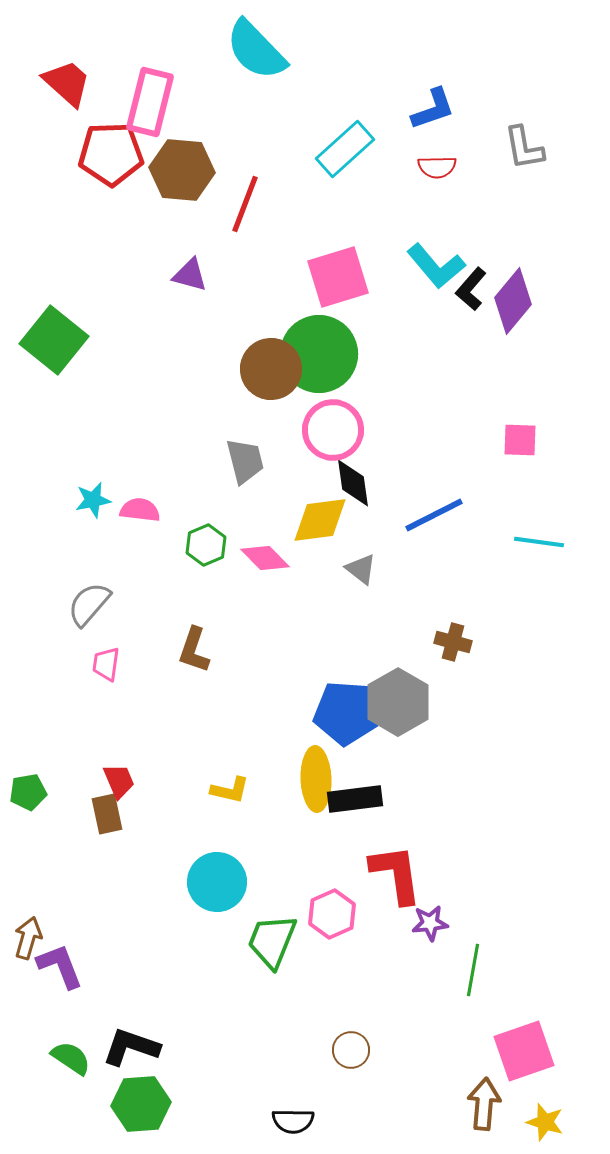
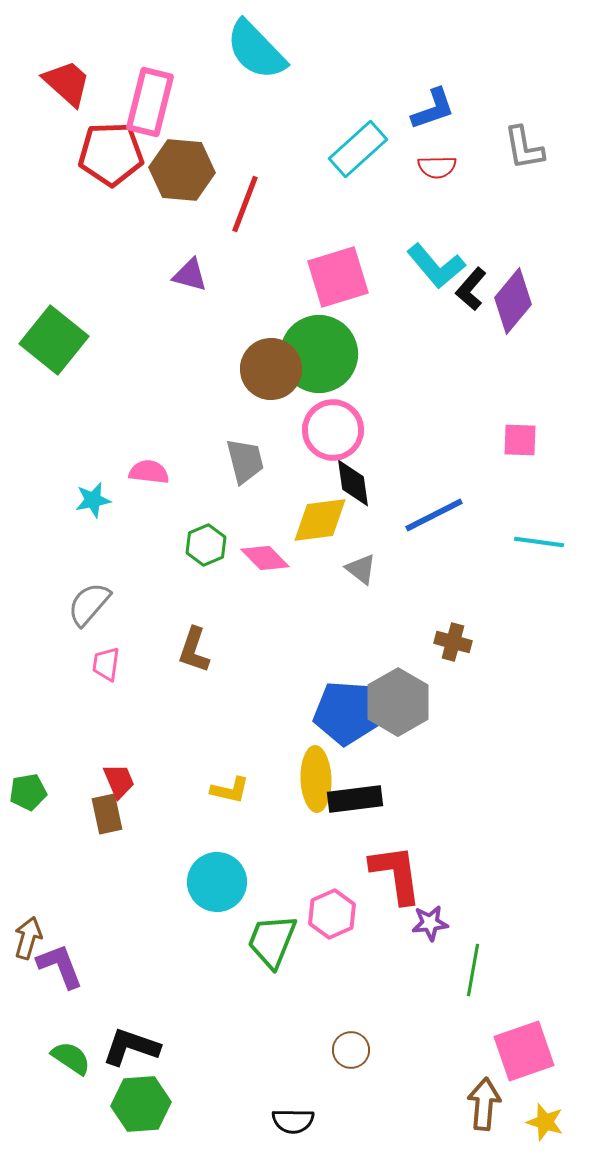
cyan rectangle at (345, 149): moved 13 px right
pink semicircle at (140, 510): moved 9 px right, 38 px up
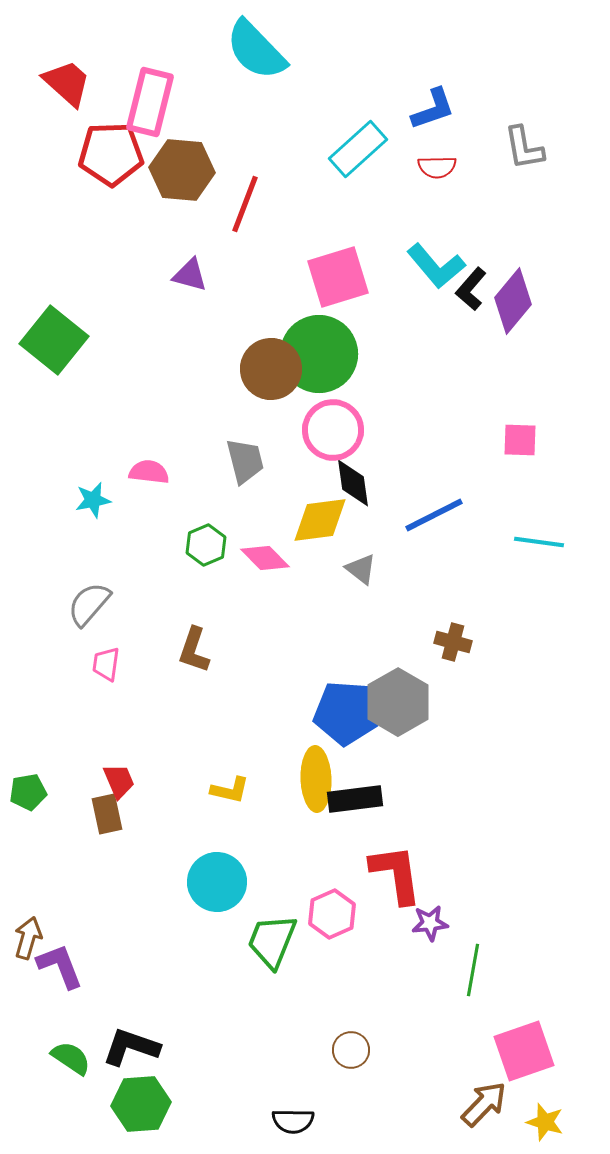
brown arrow at (484, 1104): rotated 39 degrees clockwise
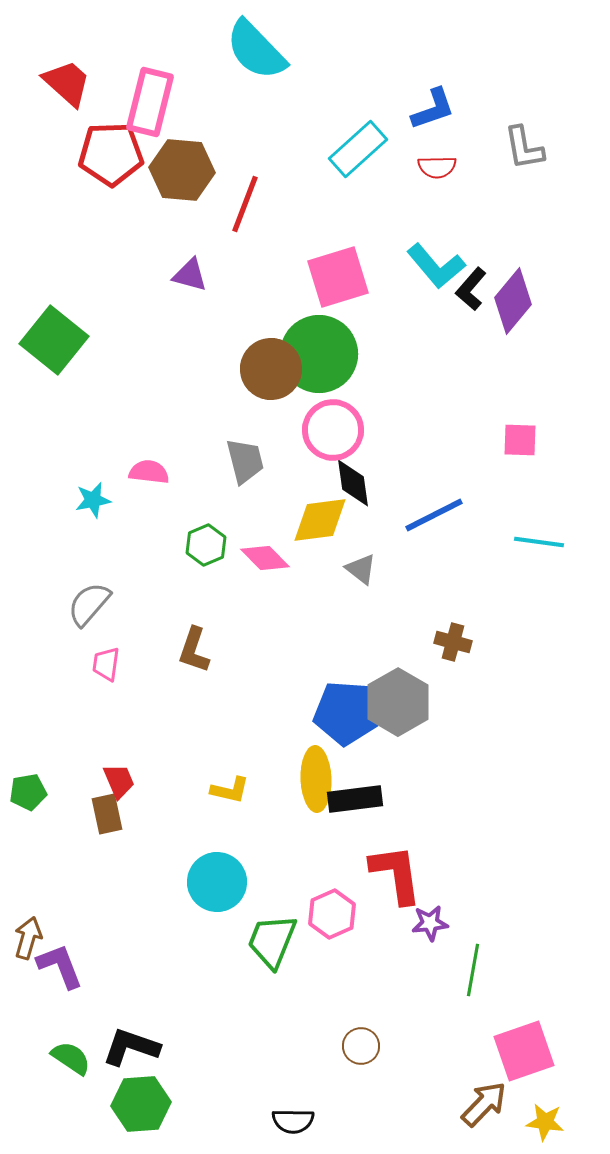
brown circle at (351, 1050): moved 10 px right, 4 px up
yellow star at (545, 1122): rotated 9 degrees counterclockwise
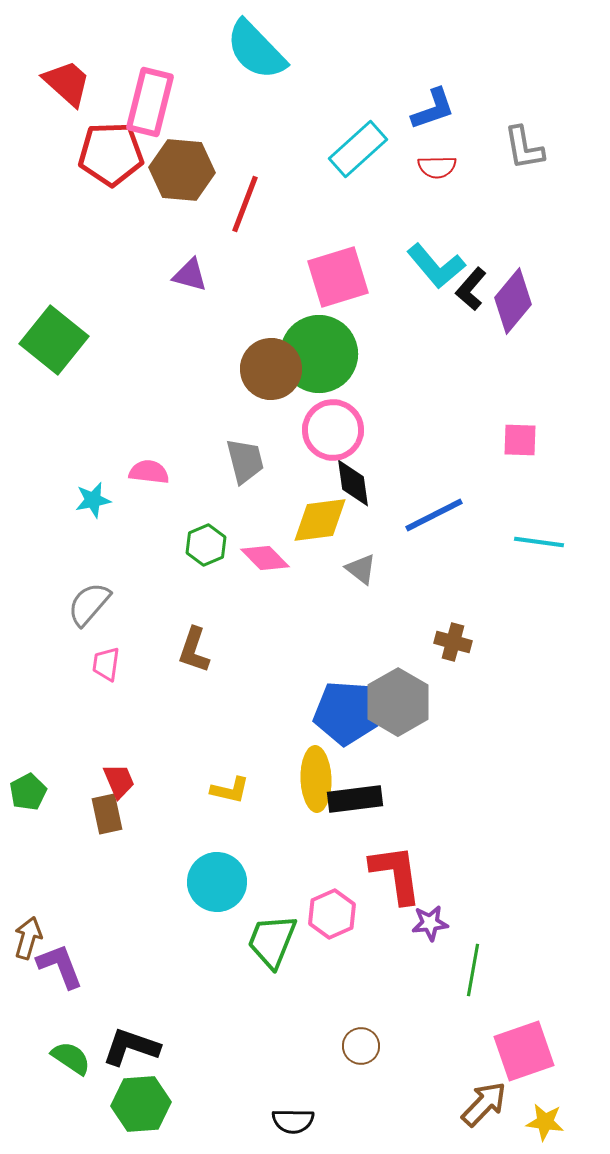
green pentagon at (28, 792): rotated 18 degrees counterclockwise
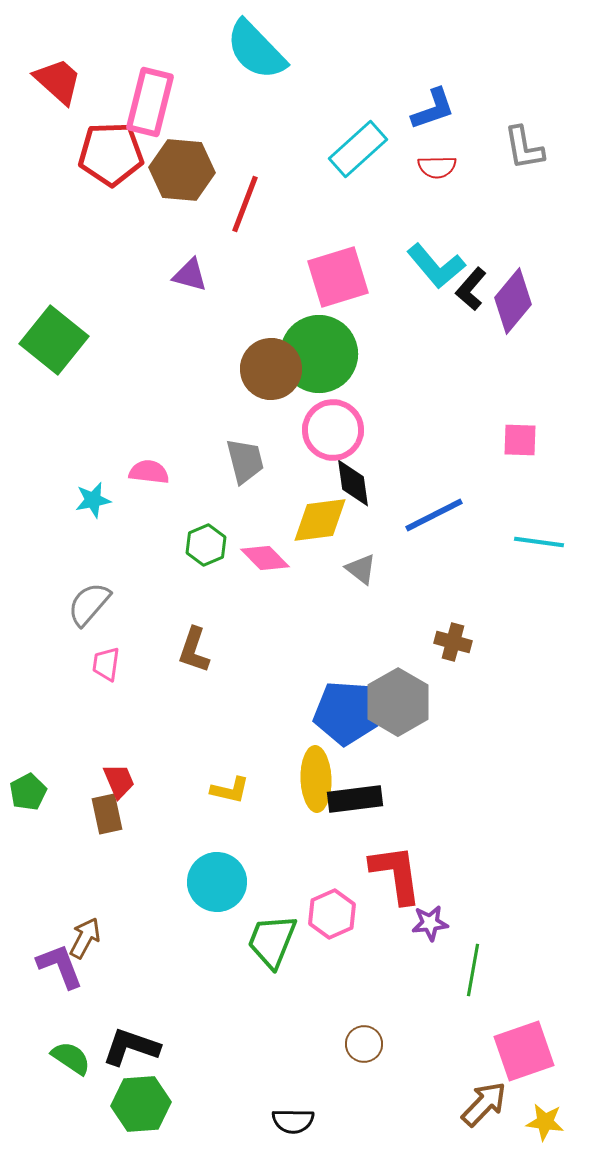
red trapezoid at (67, 83): moved 9 px left, 2 px up
brown arrow at (28, 938): moved 57 px right; rotated 12 degrees clockwise
brown circle at (361, 1046): moved 3 px right, 2 px up
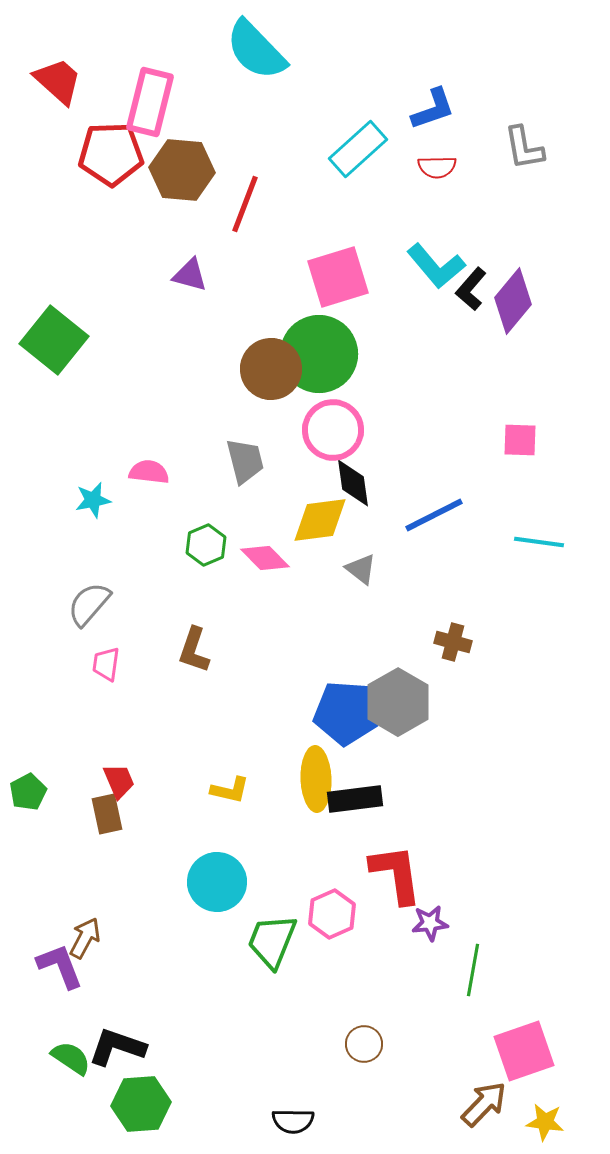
black L-shape at (131, 1047): moved 14 px left
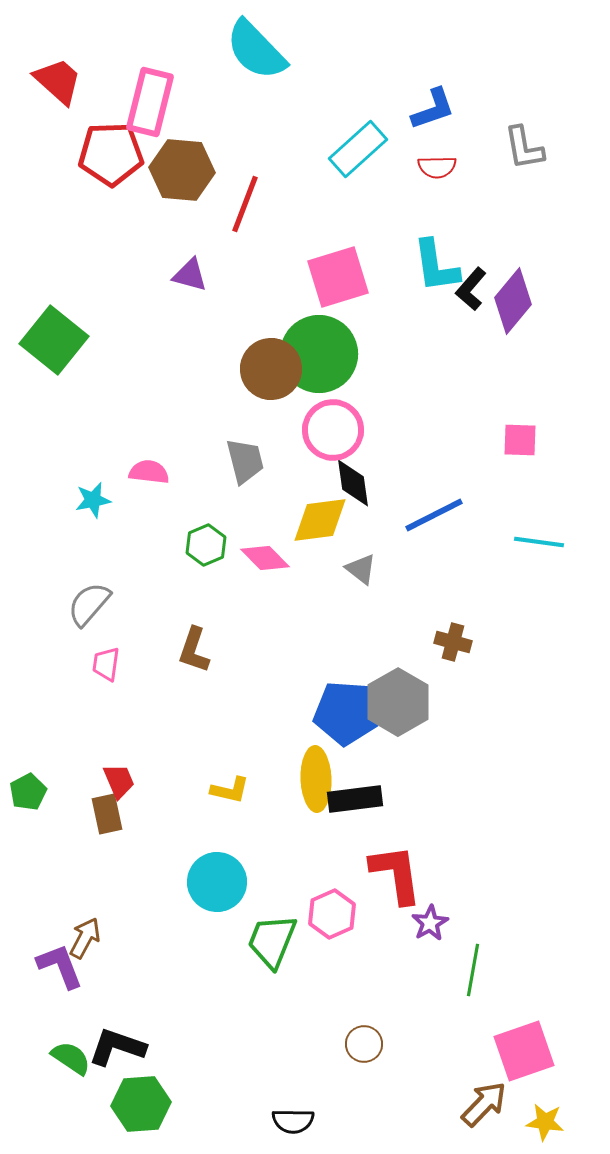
cyan L-shape at (436, 266): rotated 32 degrees clockwise
purple star at (430, 923): rotated 24 degrees counterclockwise
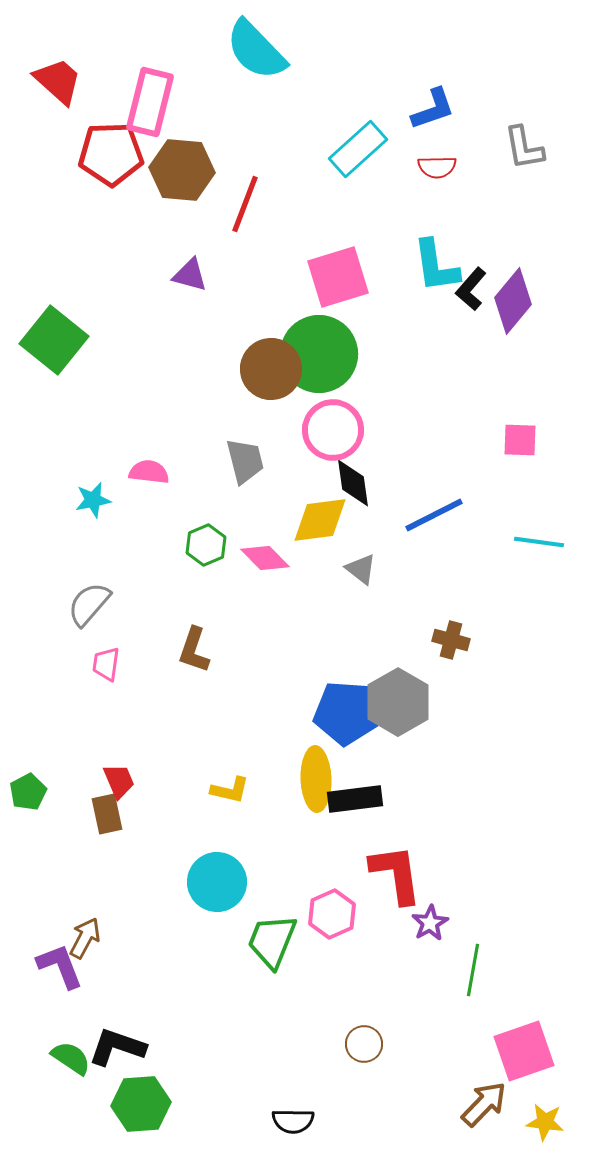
brown cross at (453, 642): moved 2 px left, 2 px up
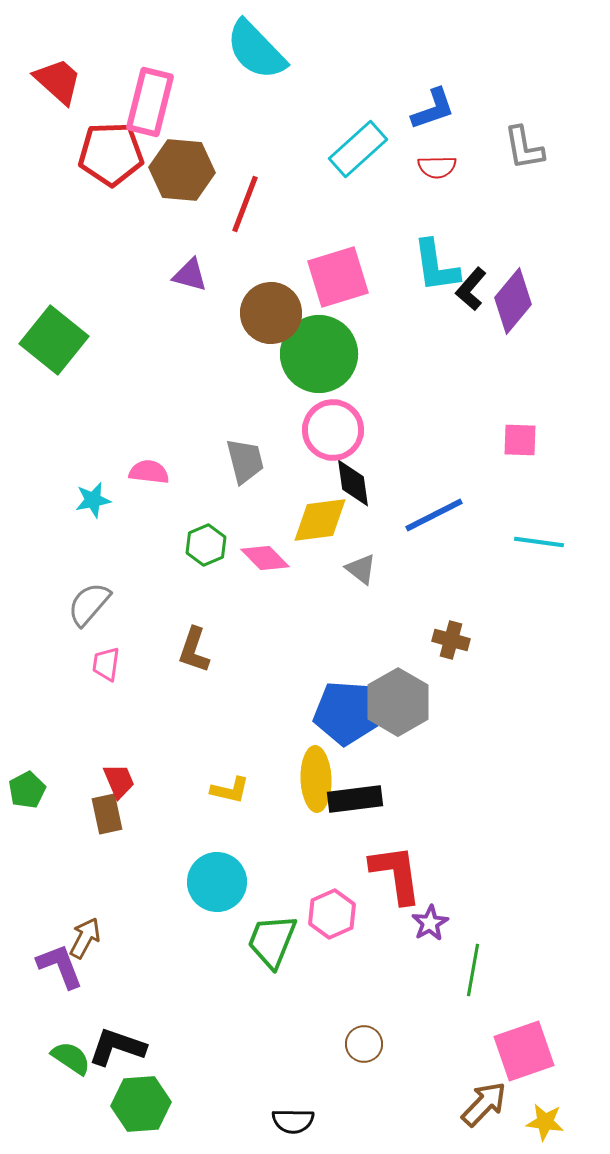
brown circle at (271, 369): moved 56 px up
green pentagon at (28, 792): moved 1 px left, 2 px up
